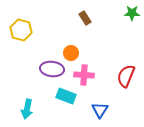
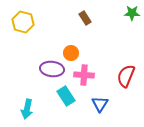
yellow hexagon: moved 2 px right, 8 px up
cyan rectangle: rotated 36 degrees clockwise
blue triangle: moved 6 px up
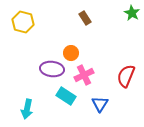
green star: rotated 28 degrees clockwise
pink cross: rotated 30 degrees counterclockwise
cyan rectangle: rotated 24 degrees counterclockwise
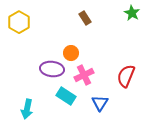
yellow hexagon: moved 4 px left; rotated 15 degrees clockwise
blue triangle: moved 1 px up
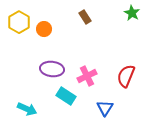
brown rectangle: moved 1 px up
orange circle: moved 27 px left, 24 px up
pink cross: moved 3 px right, 1 px down
blue triangle: moved 5 px right, 5 px down
cyan arrow: rotated 78 degrees counterclockwise
